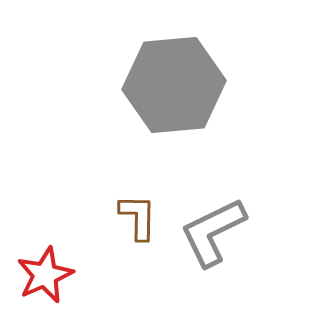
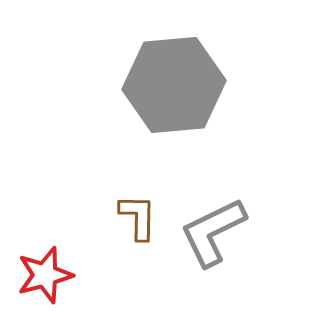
red star: rotated 8 degrees clockwise
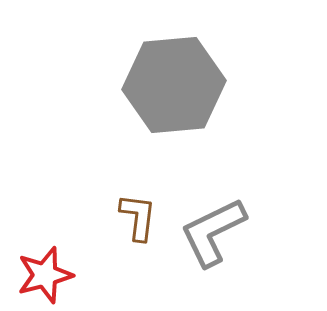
brown L-shape: rotated 6 degrees clockwise
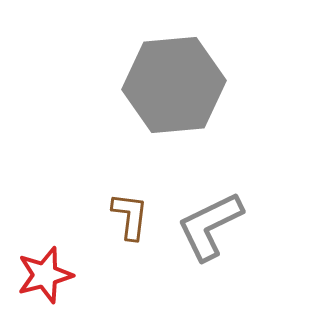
brown L-shape: moved 8 px left, 1 px up
gray L-shape: moved 3 px left, 6 px up
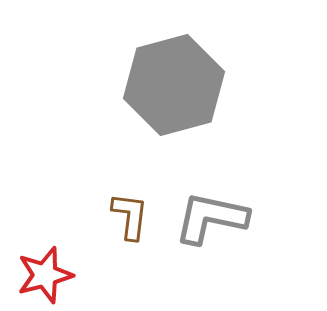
gray hexagon: rotated 10 degrees counterclockwise
gray L-shape: moved 1 px right, 8 px up; rotated 38 degrees clockwise
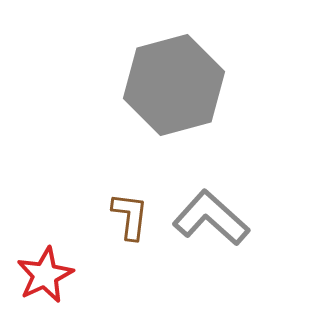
gray L-shape: rotated 30 degrees clockwise
red star: rotated 10 degrees counterclockwise
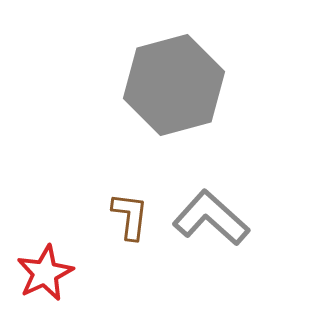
red star: moved 2 px up
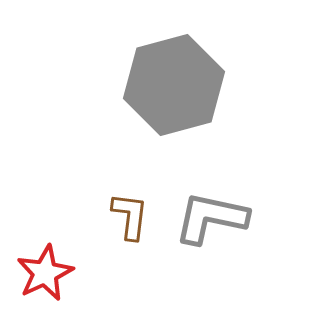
gray L-shape: rotated 30 degrees counterclockwise
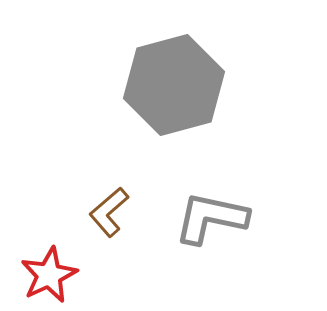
brown L-shape: moved 21 px left, 4 px up; rotated 138 degrees counterclockwise
red star: moved 4 px right, 2 px down
